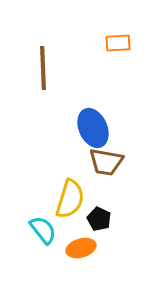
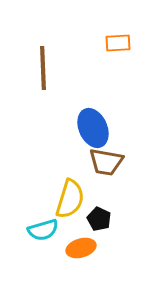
cyan semicircle: rotated 112 degrees clockwise
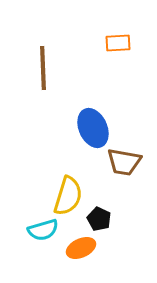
brown trapezoid: moved 18 px right
yellow semicircle: moved 2 px left, 3 px up
orange ellipse: rotated 8 degrees counterclockwise
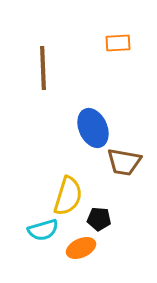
black pentagon: rotated 20 degrees counterclockwise
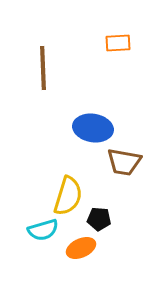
blue ellipse: rotated 57 degrees counterclockwise
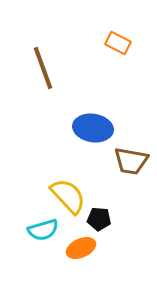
orange rectangle: rotated 30 degrees clockwise
brown line: rotated 18 degrees counterclockwise
brown trapezoid: moved 7 px right, 1 px up
yellow semicircle: rotated 60 degrees counterclockwise
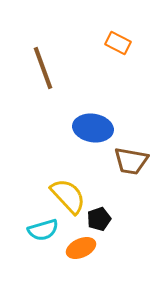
black pentagon: rotated 25 degrees counterclockwise
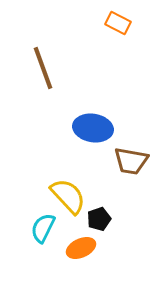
orange rectangle: moved 20 px up
cyan semicircle: moved 2 px up; rotated 132 degrees clockwise
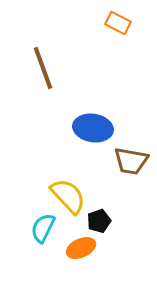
black pentagon: moved 2 px down
